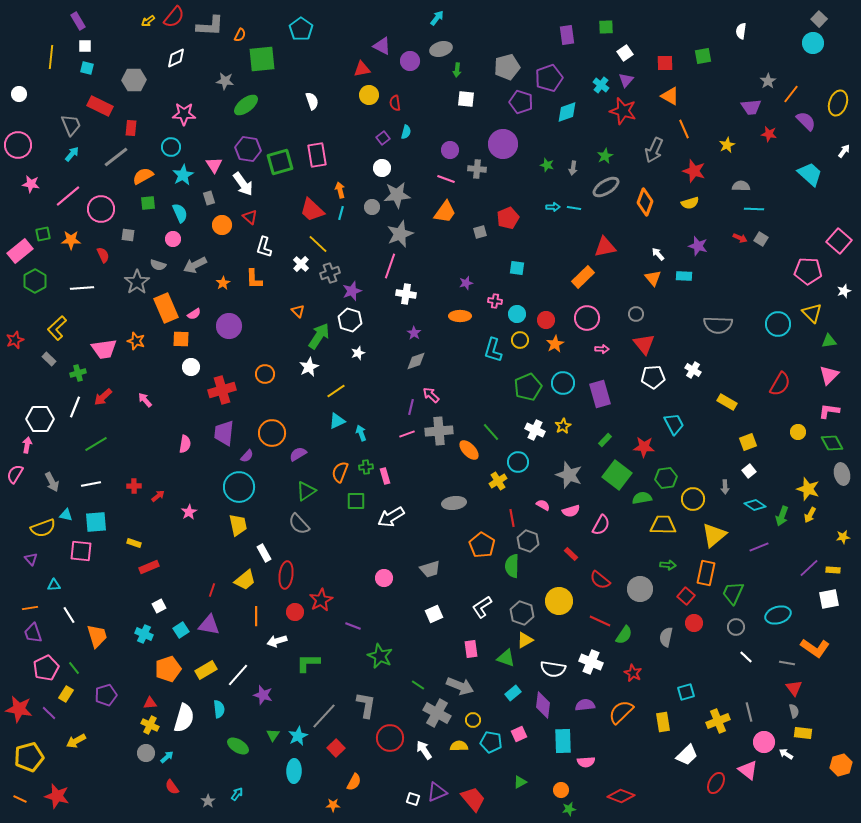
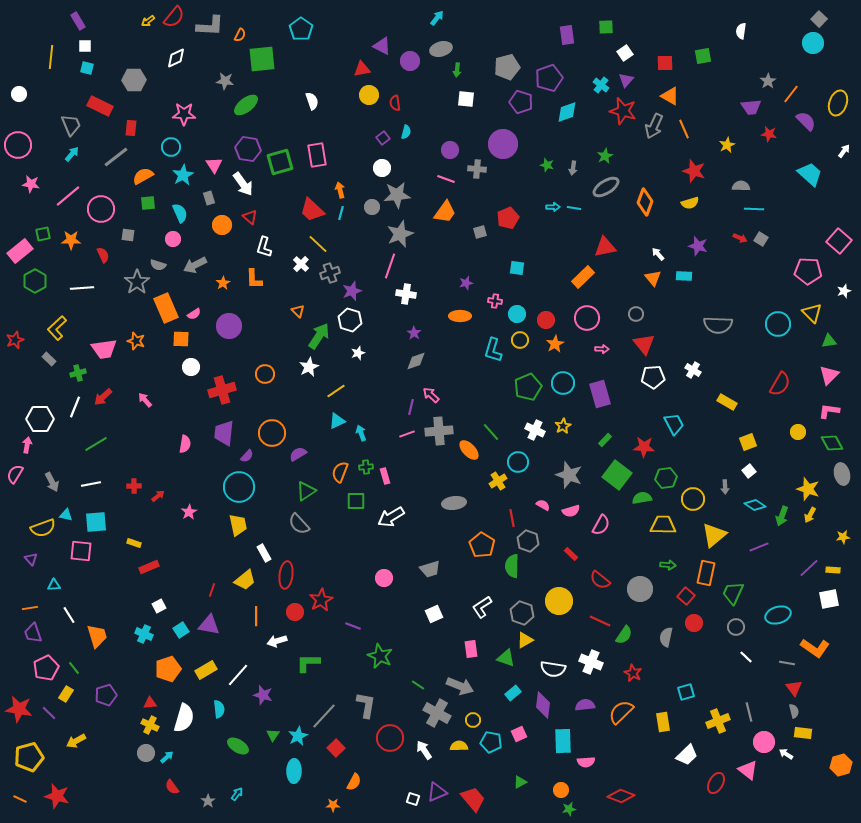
gray arrow at (654, 150): moved 24 px up
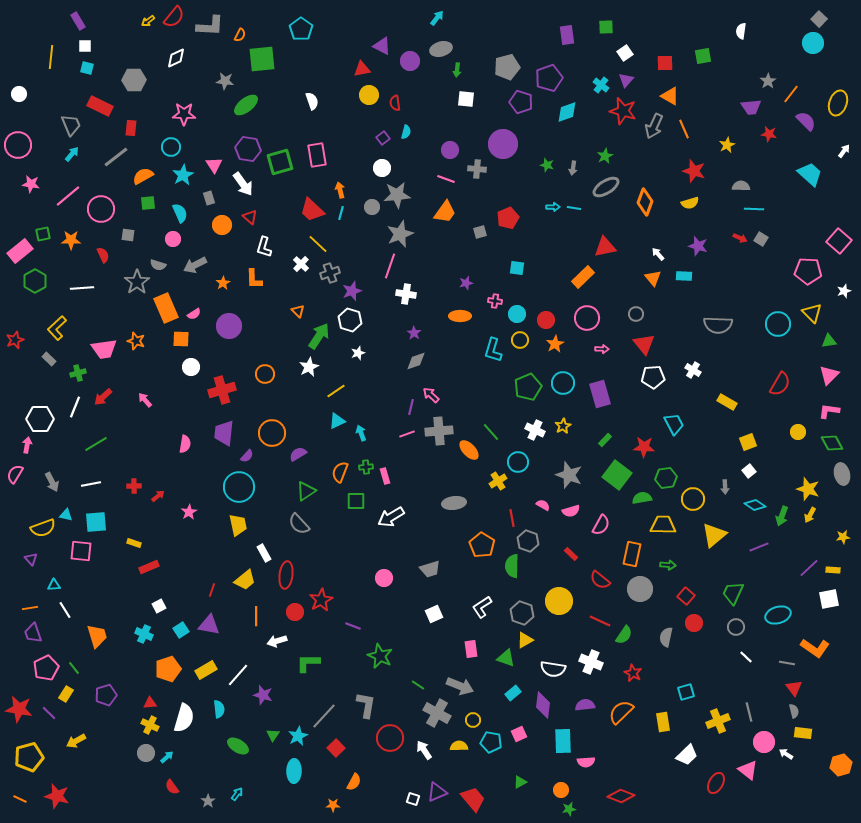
orange rectangle at (706, 573): moved 74 px left, 19 px up
white line at (69, 615): moved 4 px left, 5 px up
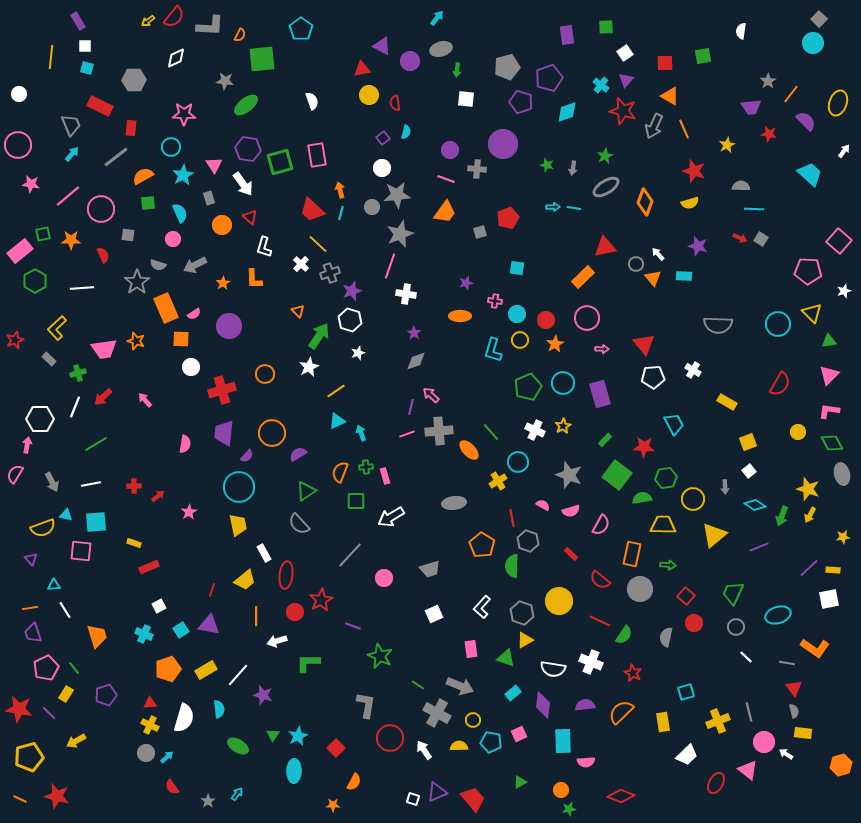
gray circle at (636, 314): moved 50 px up
white L-shape at (482, 607): rotated 15 degrees counterclockwise
gray line at (324, 716): moved 26 px right, 161 px up
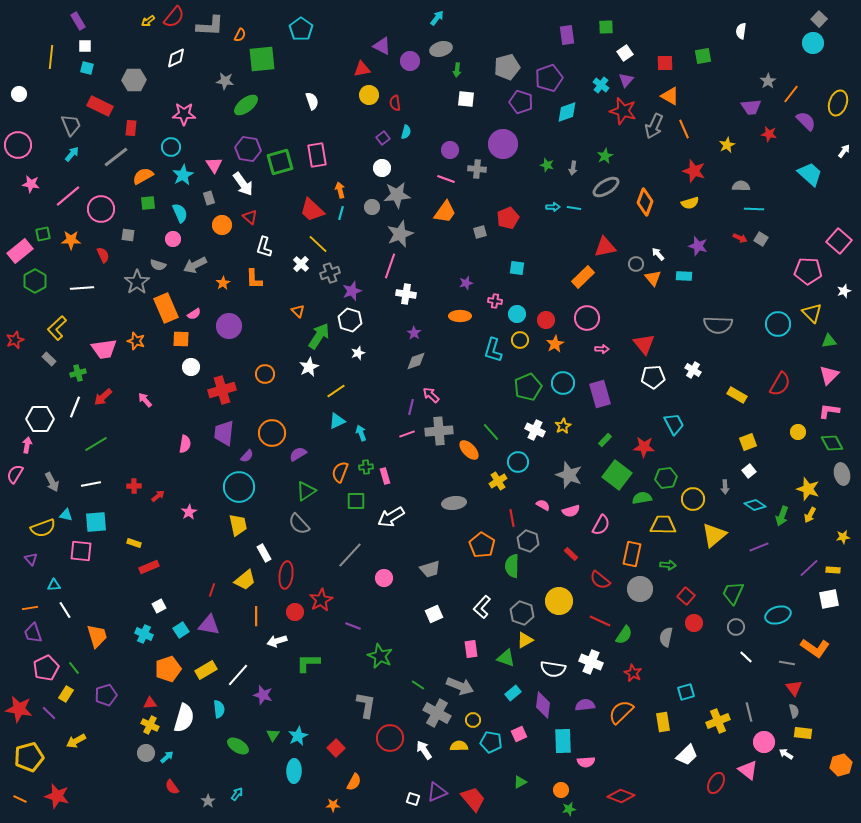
yellow rectangle at (727, 402): moved 10 px right, 7 px up
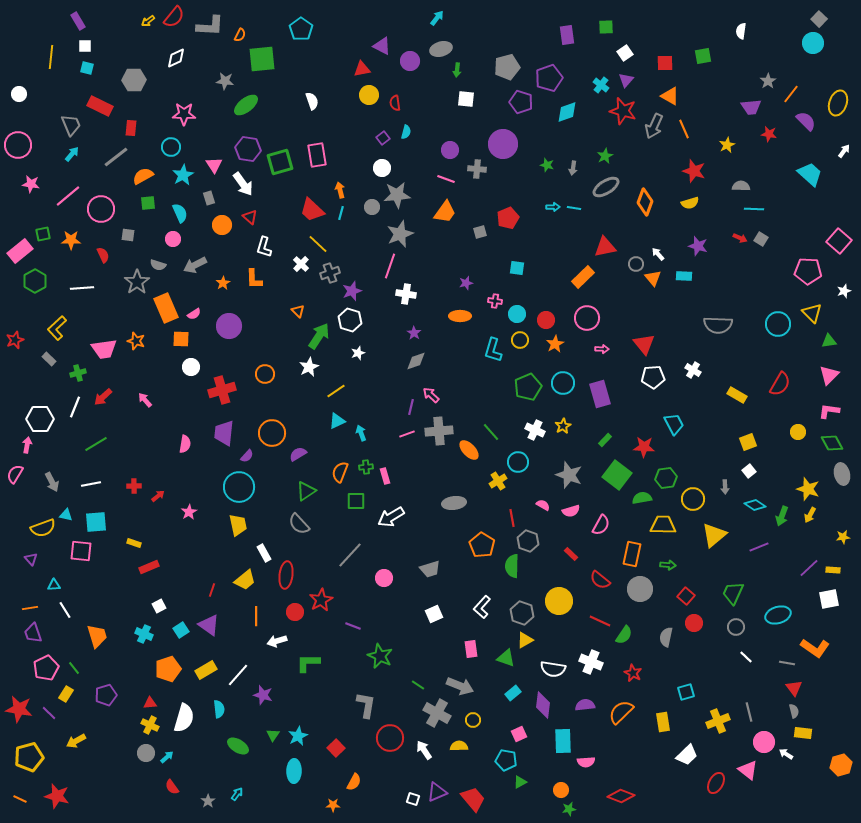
purple triangle at (209, 625): rotated 25 degrees clockwise
cyan pentagon at (491, 742): moved 15 px right, 18 px down
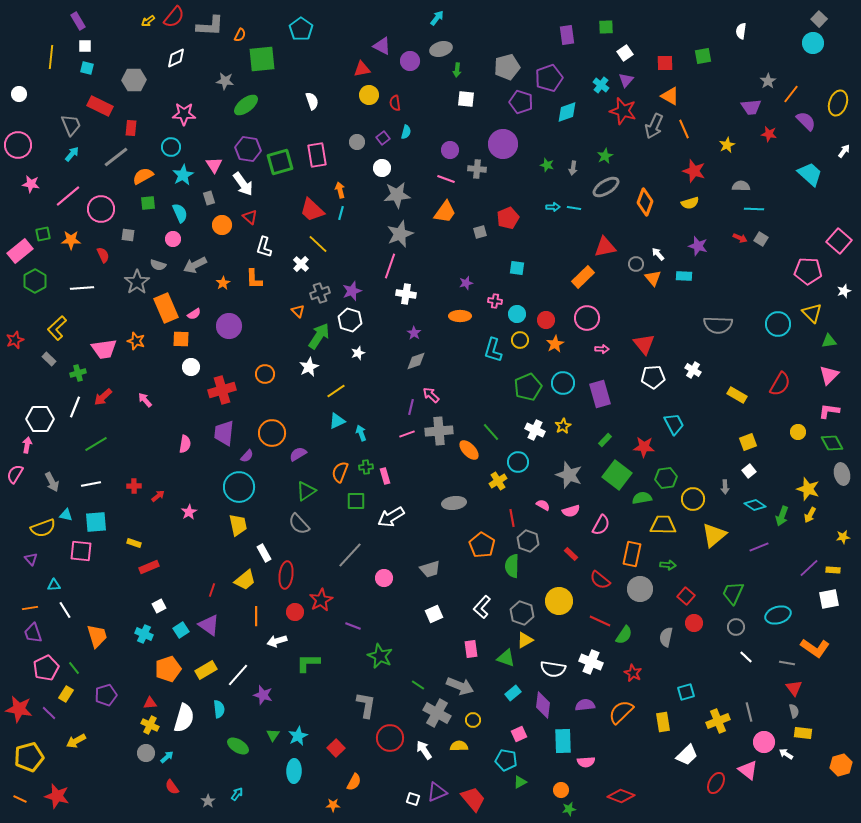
gray circle at (372, 207): moved 15 px left, 65 px up
gray cross at (330, 273): moved 10 px left, 20 px down
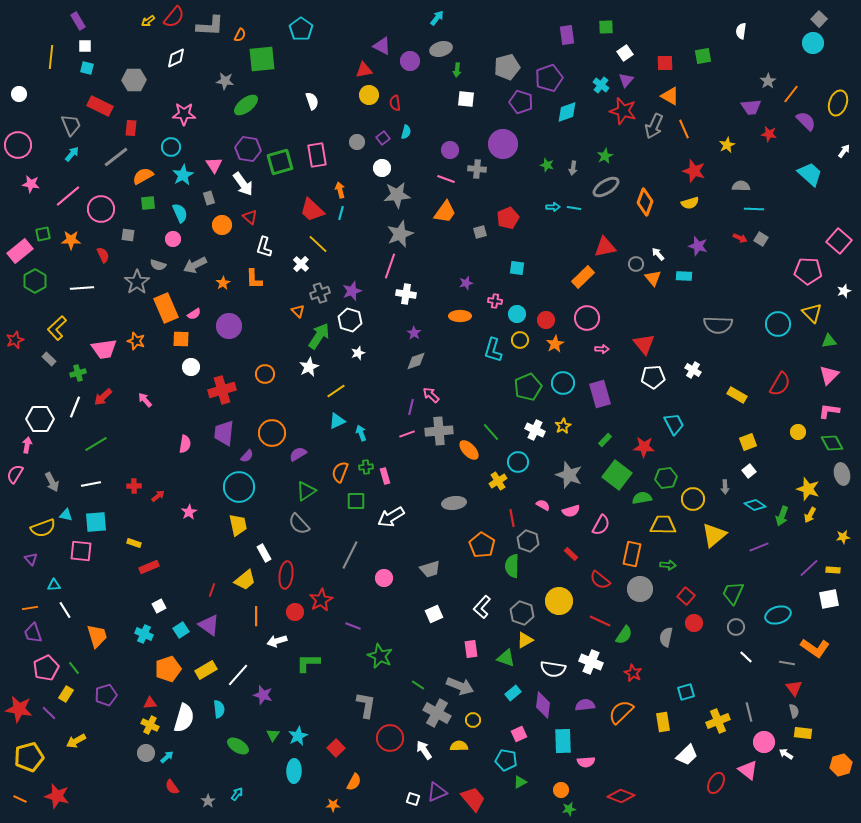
red triangle at (362, 69): moved 2 px right, 1 px down
gray line at (350, 555): rotated 16 degrees counterclockwise
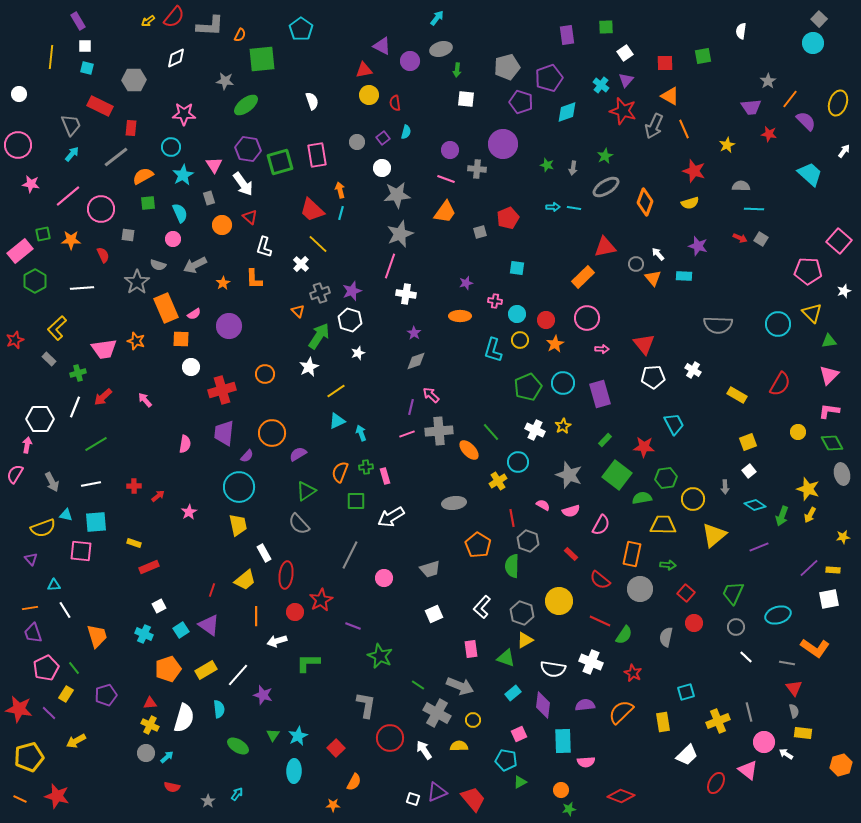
orange line at (791, 94): moved 1 px left, 5 px down
orange pentagon at (482, 545): moved 4 px left
red square at (686, 596): moved 3 px up
red semicircle at (172, 787): rotated 42 degrees counterclockwise
